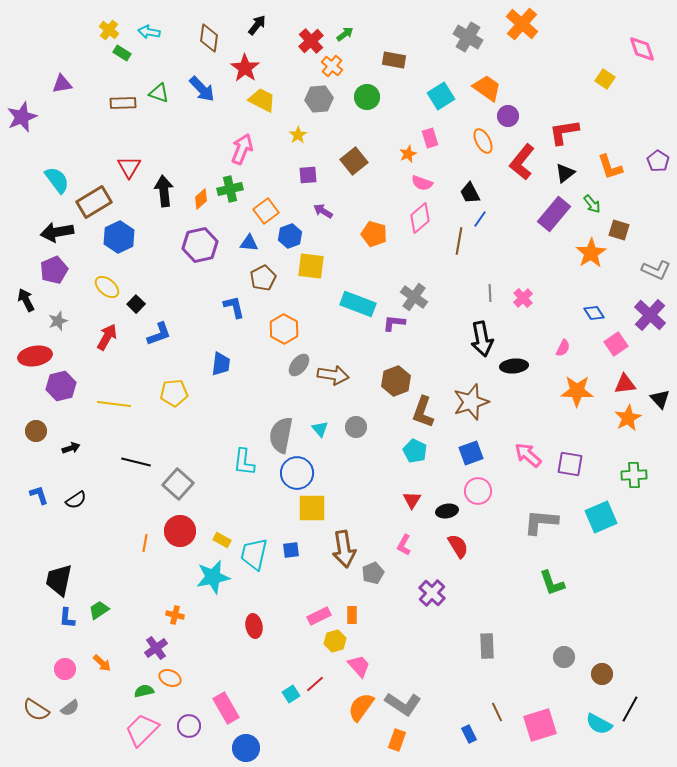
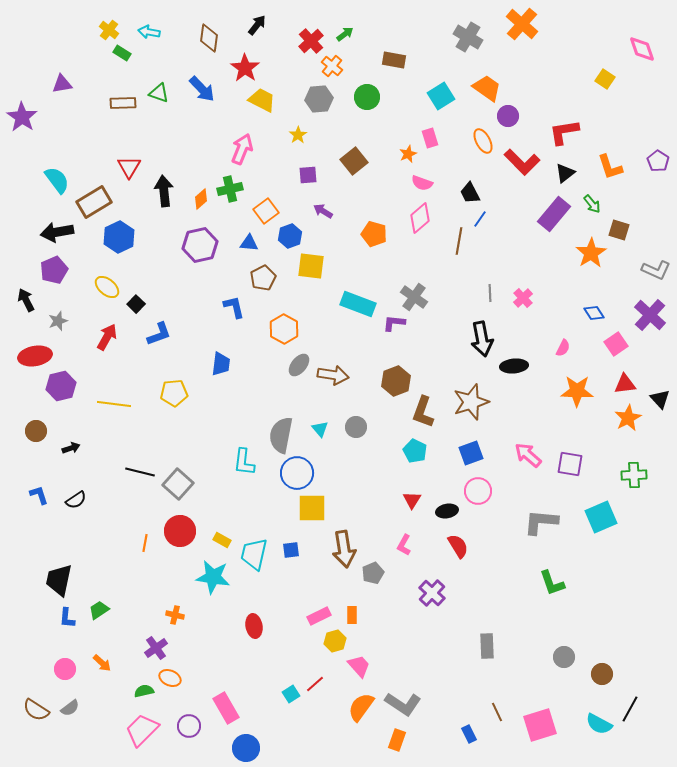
purple star at (22, 117): rotated 16 degrees counterclockwise
red L-shape at (522, 162): rotated 84 degrees counterclockwise
black line at (136, 462): moved 4 px right, 10 px down
cyan star at (213, 577): rotated 20 degrees clockwise
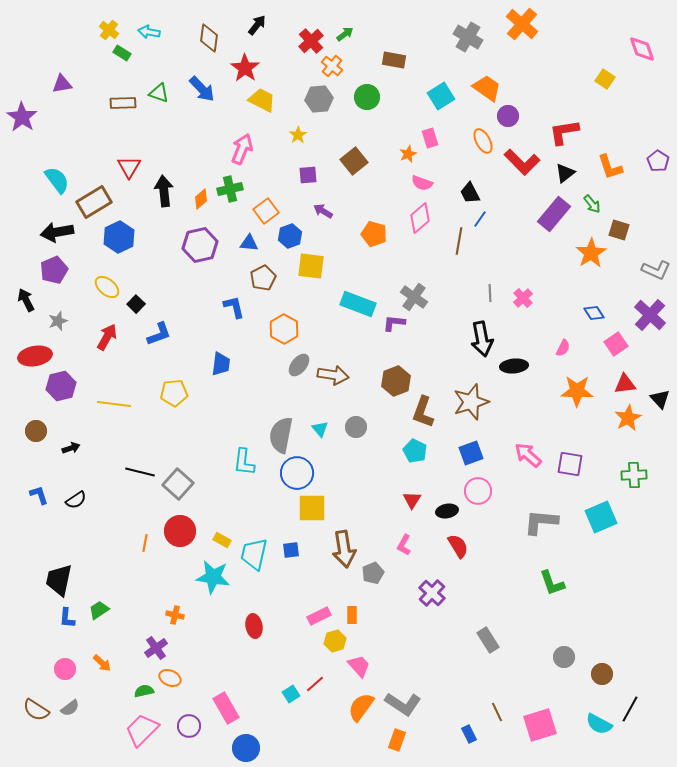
gray rectangle at (487, 646): moved 1 px right, 6 px up; rotated 30 degrees counterclockwise
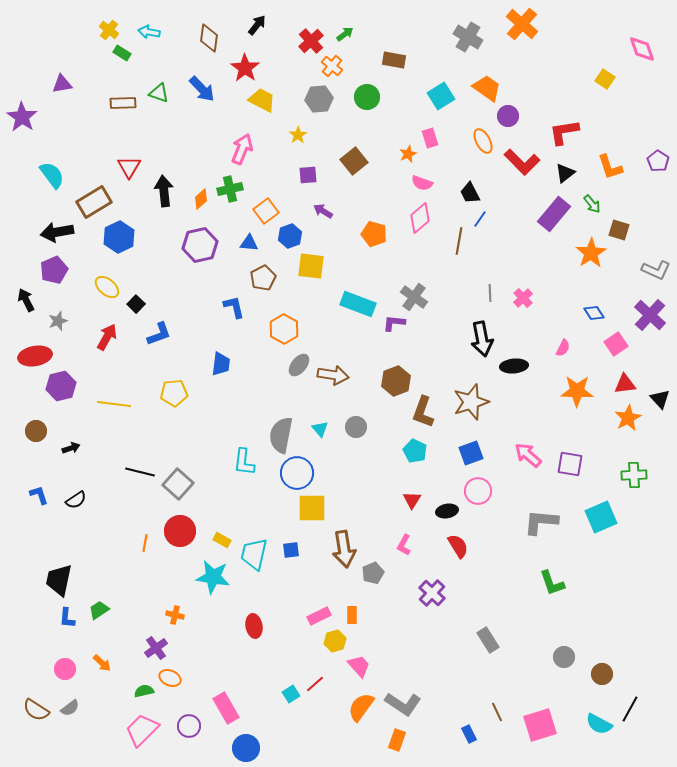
cyan semicircle at (57, 180): moved 5 px left, 5 px up
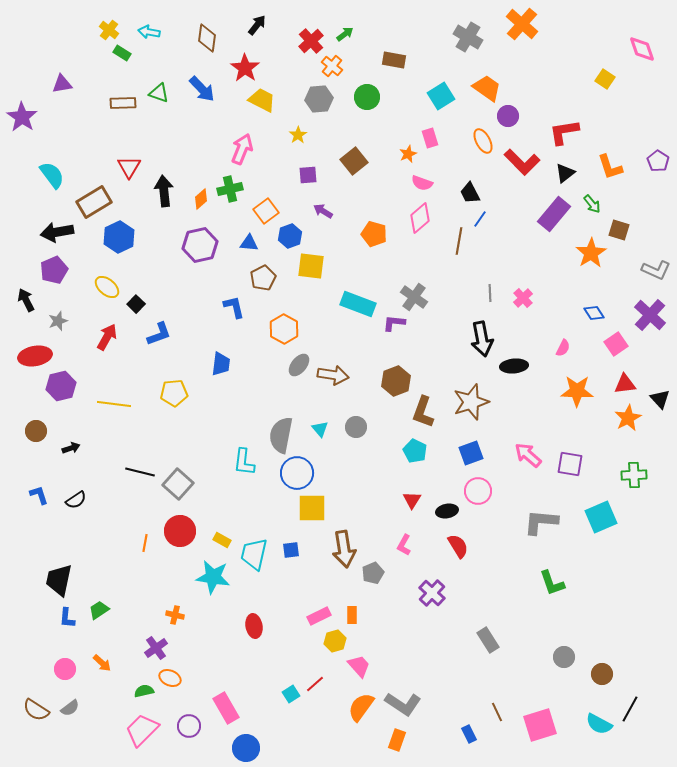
brown diamond at (209, 38): moved 2 px left
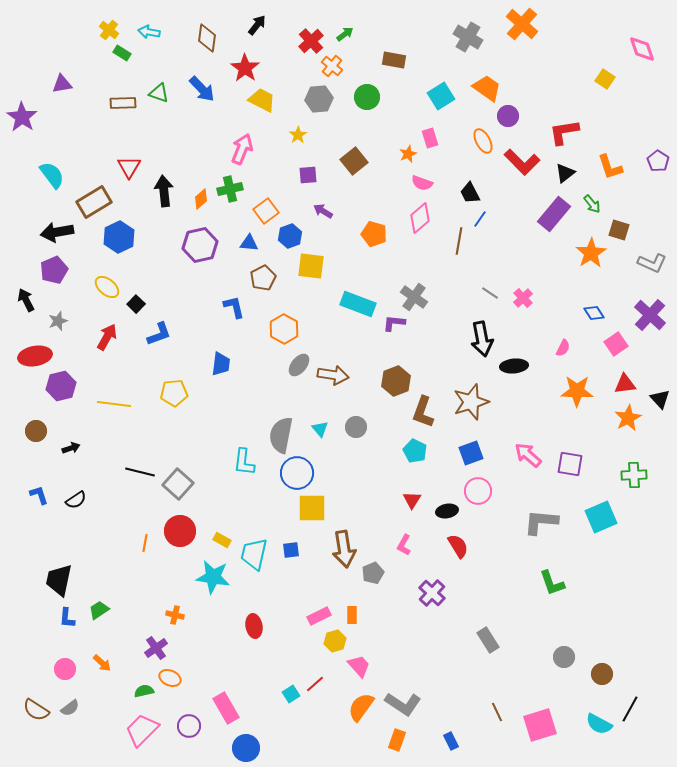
gray L-shape at (656, 270): moved 4 px left, 7 px up
gray line at (490, 293): rotated 54 degrees counterclockwise
blue rectangle at (469, 734): moved 18 px left, 7 px down
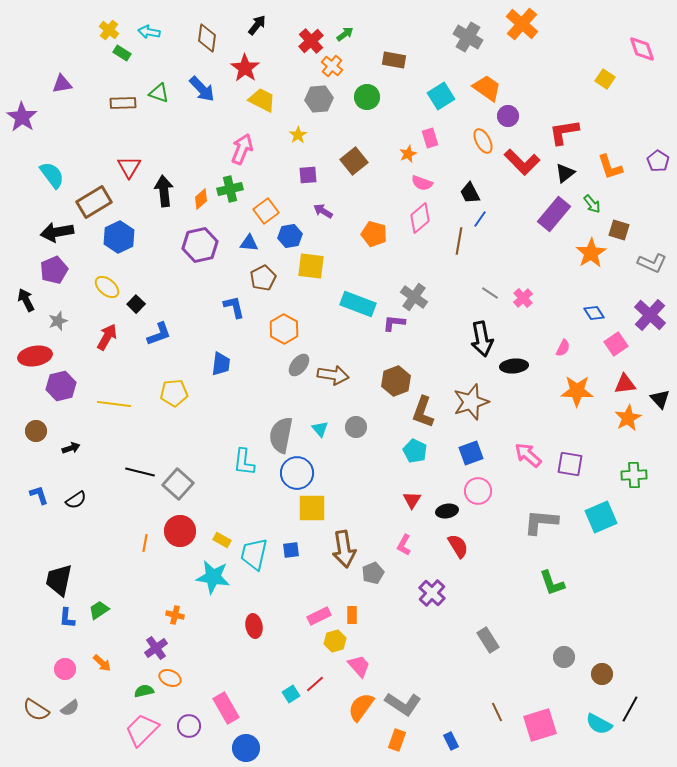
blue hexagon at (290, 236): rotated 10 degrees clockwise
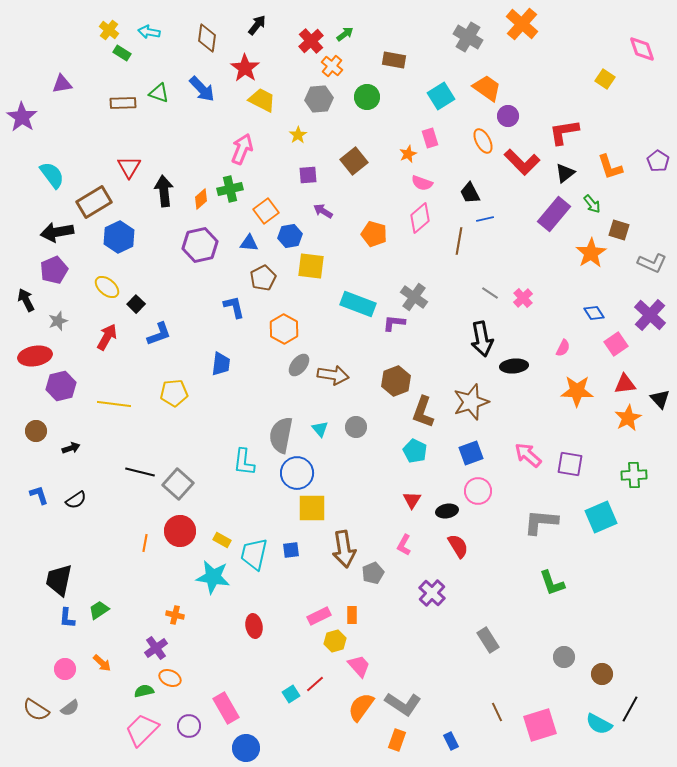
blue line at (480, 219): moved 5 px right; rotated 42 degrees clockwise
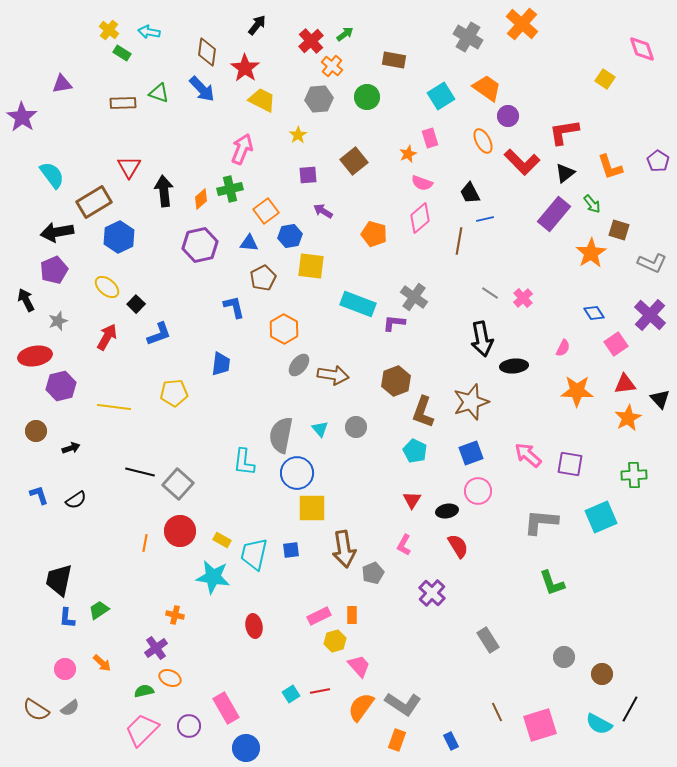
brown diamond at (207, 38): moved 14 px down
yellow line at (114, 404): moved 3 px down
red line at (315, 684): moved 5 px right, 7 px down; rotated 30 degrees clockwise
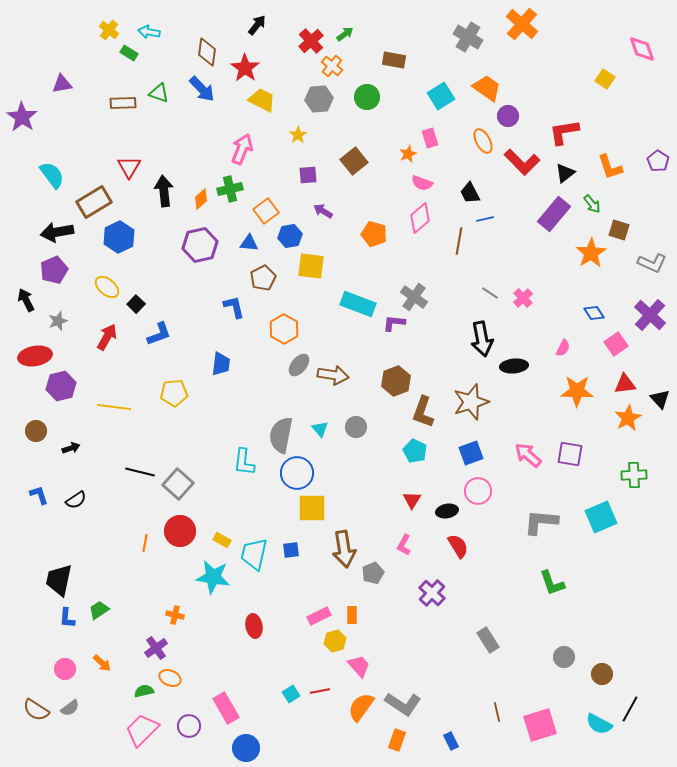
green rectangle at (122, 53): moved 7 px right
purple square at (570, 464): moved 10 px up
brown line at (497, 712): rotated 12 degrees clockwise
